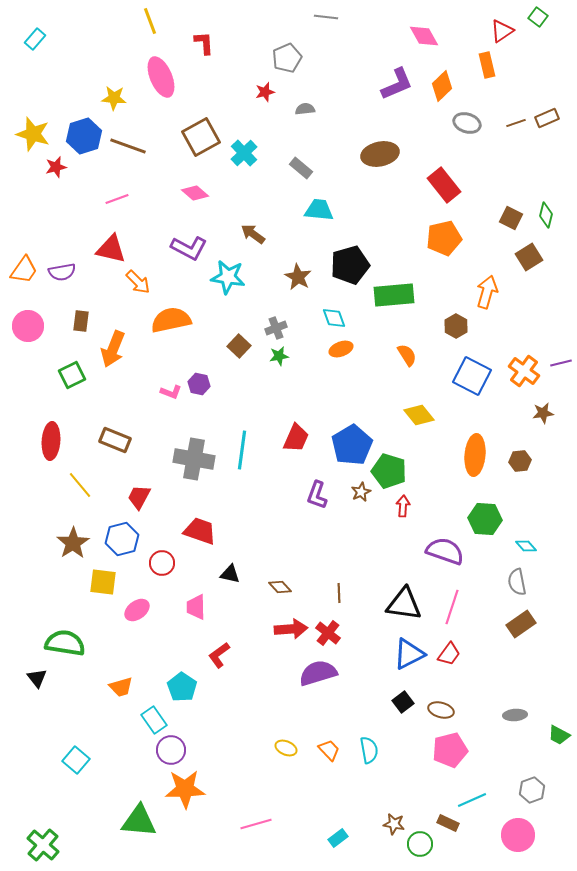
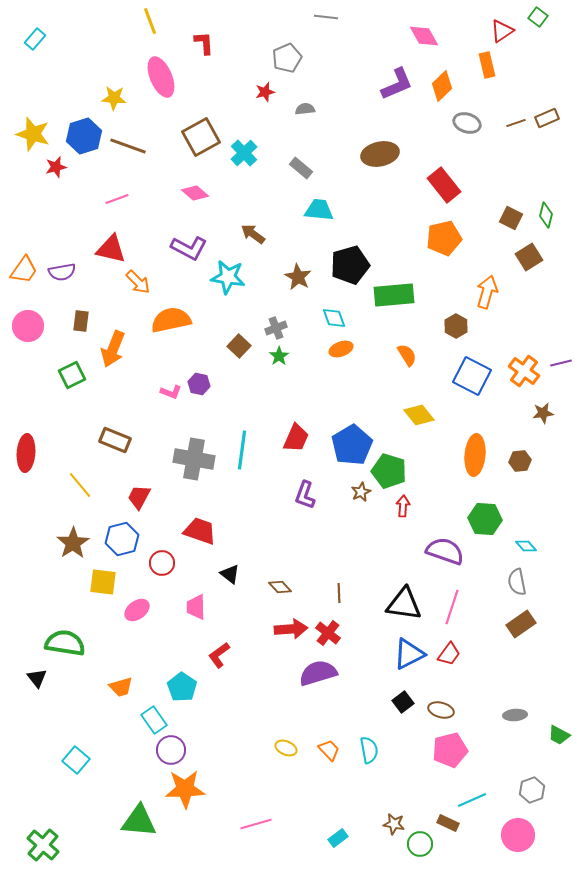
green star at (279, 356): rotated 24 degrees counterclockwise
red ellipse at (51, 441): moved 25 px left, 12 px down
purple L-shape at (317, 495): moved 12 px left
black triangle at (230, 574): rotated 25 degrees clockwise
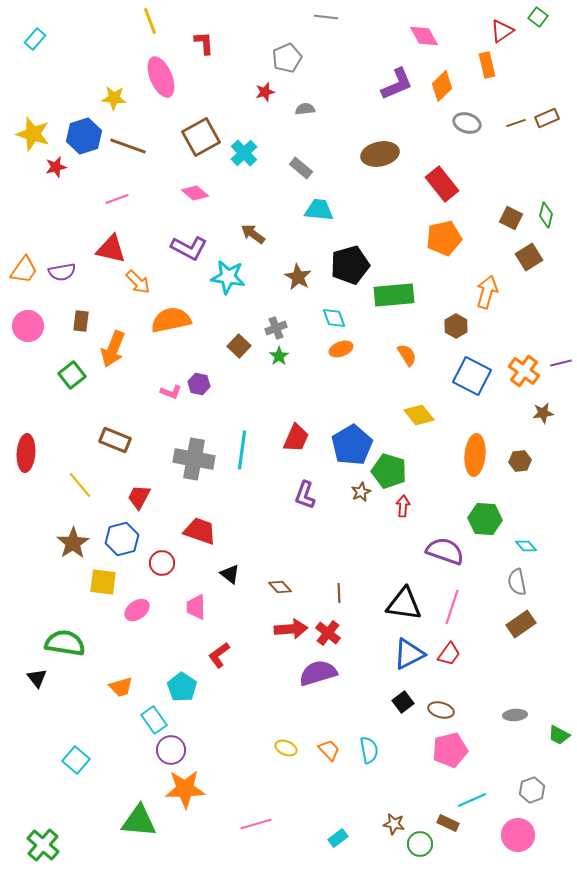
red rectangle at (444, 185): moved 2 px left, 1 px up
green square at (72, 375): rotated 12 degrees counterclockwise
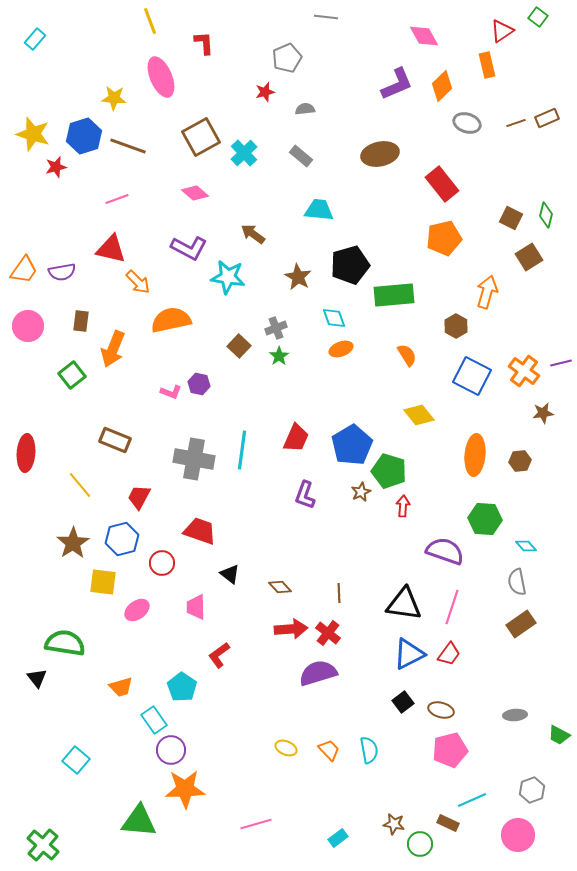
gray rectangle at (301, 168): moved 12 px up
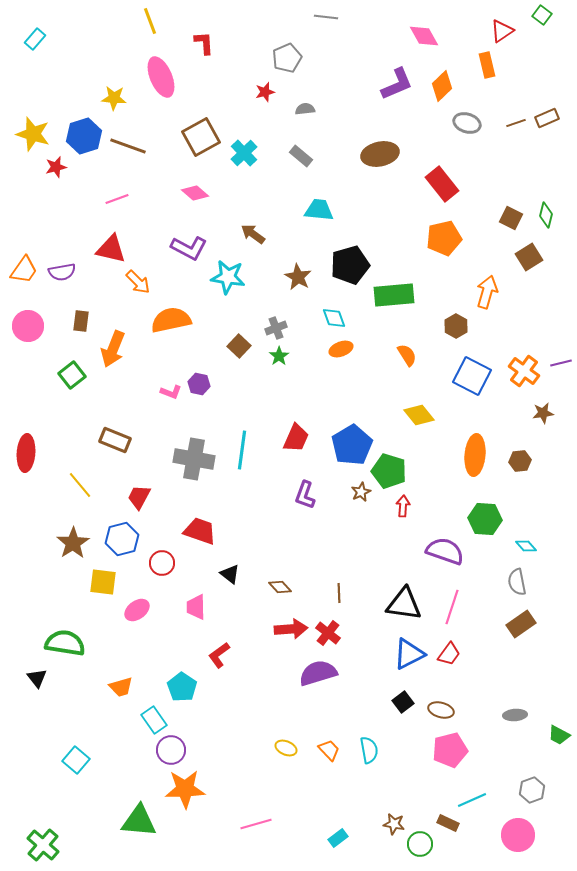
green square at (538, 17): moved 4 px right, 2 px up
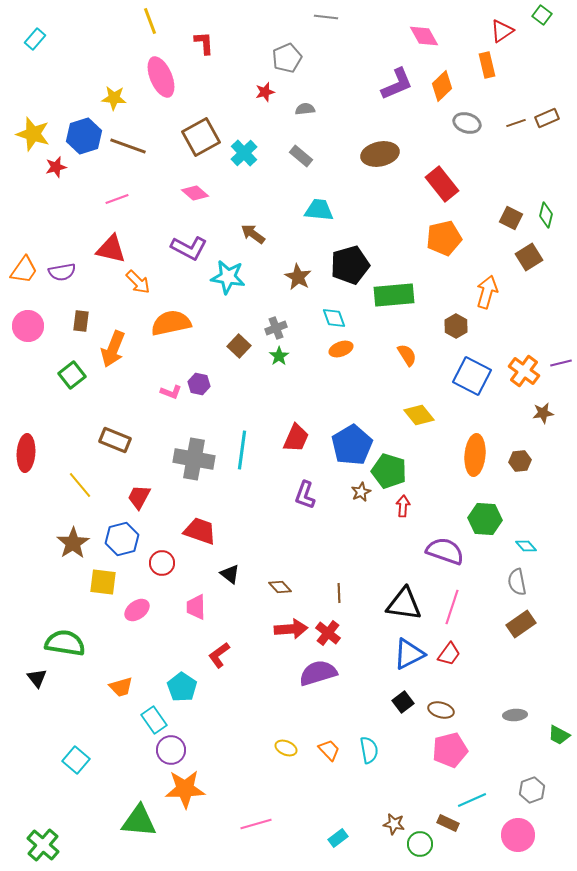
orange semicircle at (171, 320): moved 3 px down
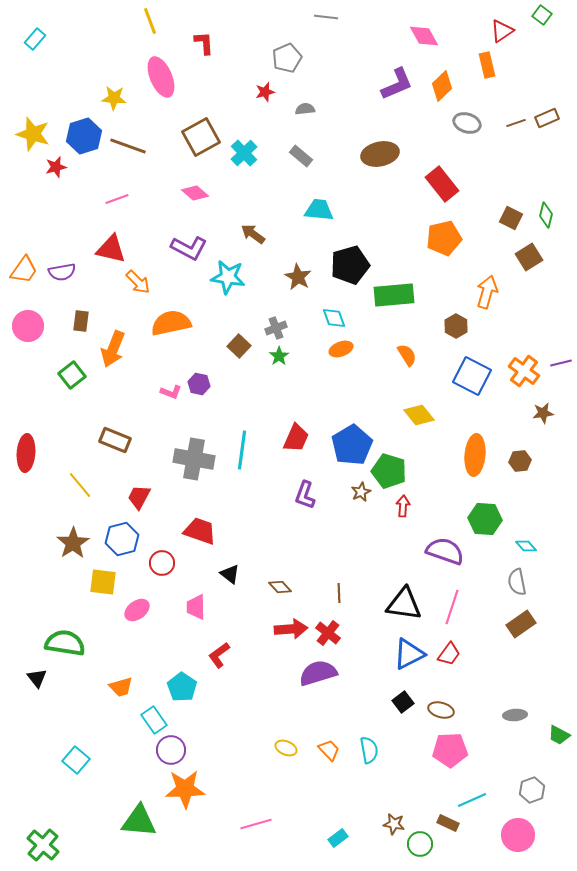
pink pentagon at (450, 750): rotated 12 degrees clockwise
